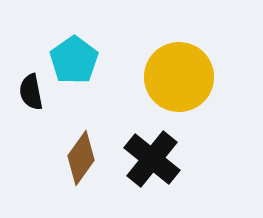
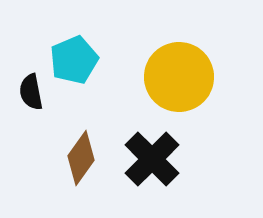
cyan pentagon: rotated 12 degrees clockwise
black cross: rotated 6 degrees clockwise
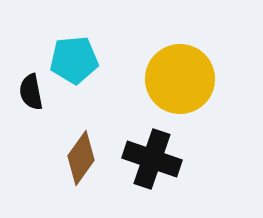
cyan pentagon: rotated 18 degrees clockwise
yellow circle: moved 1 px right, 2 px down
black cross: rotated 26 degrees counterclockwise
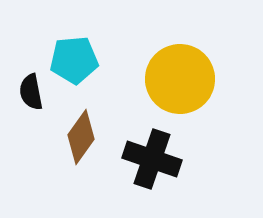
brown diamond: moved 21 px up
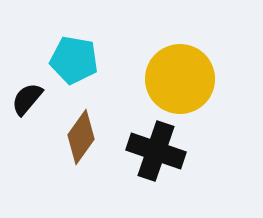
cyan pentagon: rotated 15 degrees clockwise
black semicircle: moved 4 px left, 7 px down; rotated 51 degrees clockwise
black cross: moved 4 px right, 8 px up
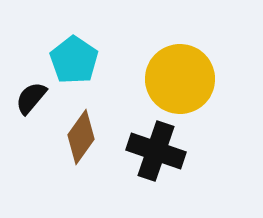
cyan pentagon: rotated 24 degrees clockwise
black semicircle: moved 4 px right, 1 px up
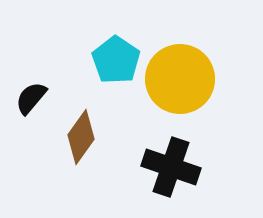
cyan pentagon: moved 42 px right
black cross: moved 15 px right, 16 px down
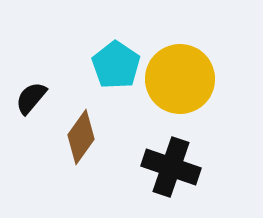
cyan pentagon: moved 5 px down
